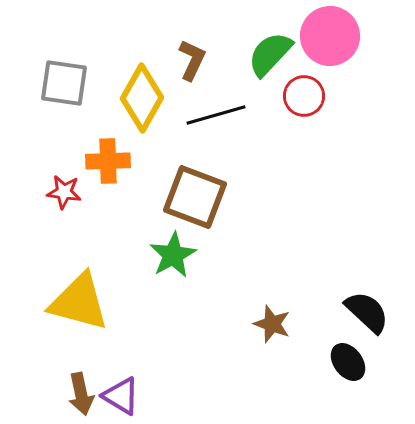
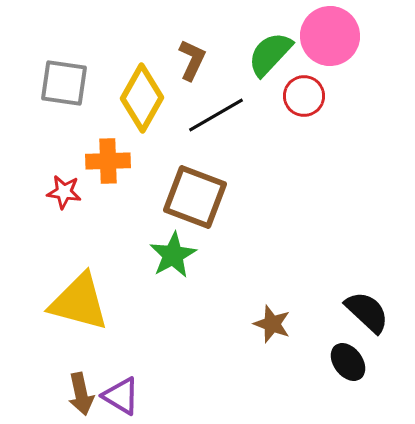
black line: rotated 14 degrees counterclockwise
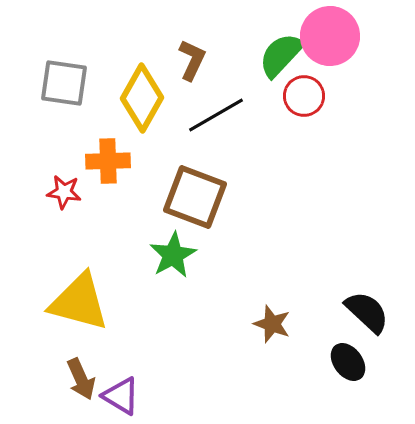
green semicircle: moved 11 px right, 1 px down
brown arrow: moved 15 px up; rotated 12 degrees counterclockwise
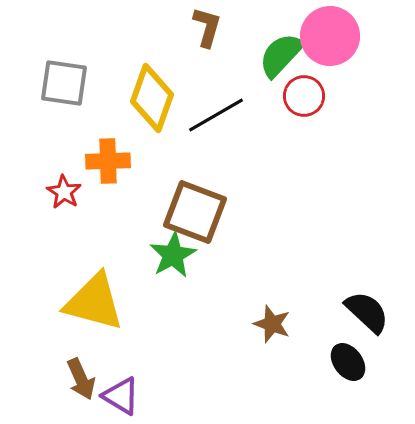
brown L-shape: moved 15 px right, 33 px up; rotated 9 degrees counterclockwise
yellow diamond: moved 10 px right; rotated 10 degrees counterclockwise
red star: rotated 24 degrees clockwise
brown square: moved 15 px down
yellow triangle: moved 15 px right
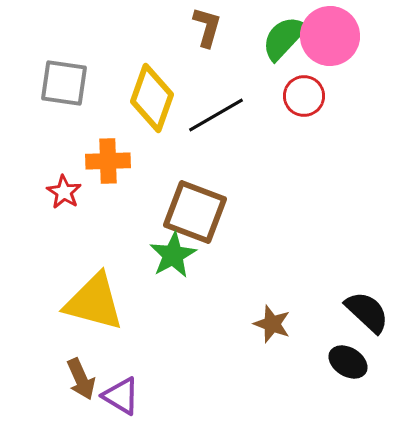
green semicircle: moved 3 px right, 17 px up
black ellipse: rotated 21 degrees counterclockwise
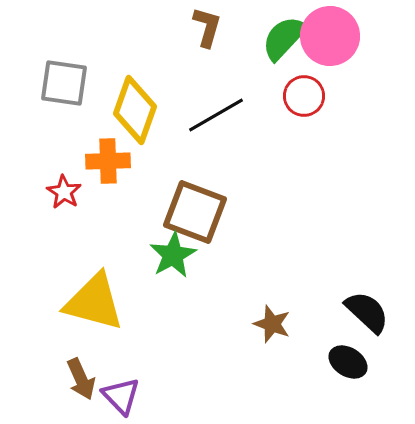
yellow diamond: moved 17 px left, 12 px down
purple triangle: rotated 15 degrees clockwise
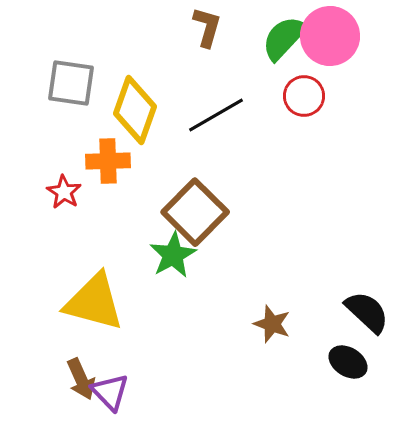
gray square: moved 7 px right
brown square: rotated 24 degrees clockwise
purple triangle: moved 11 px left, 4 px up
